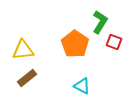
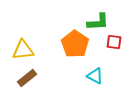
green L-shape: moved 2 px left; rotated 55 degrees clockwise
red square: rotated 14 degrees counterclockwise
cyan triangle: moved 13 px right, 10 px up
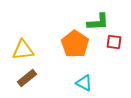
cyan triangle: moved 11 px left, 7 px down
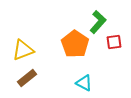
green L-shape: rotated 45 degrees counterclockwise
red square: rotated 14 degrees counterclockwise
yellow triangle: rotated 15 degrees counterclockwise
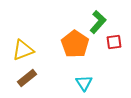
cyan triangle: rotated 30 degrees clockwise
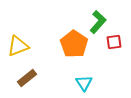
orange pentagon: moved 1 px left
yellow triangle: moved 5 px left, 4 px up
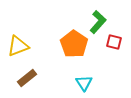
red square: rotated 21 degrees clockwise
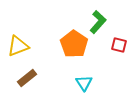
red square: moved 5 px right, 3 px down
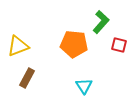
green L-shape: moved 3 px right
orange pentagon: rotated 28 degrees counterclockwise
brown rectangle: rotated 24 degrees counterclockwise
cyan triangle: moved 3 px down
